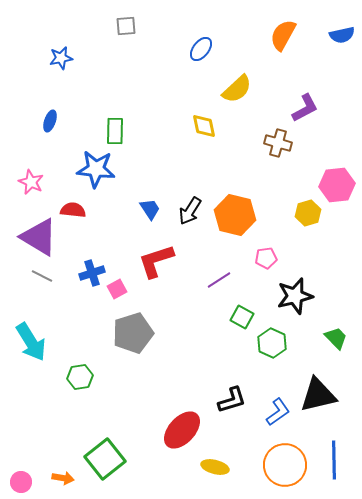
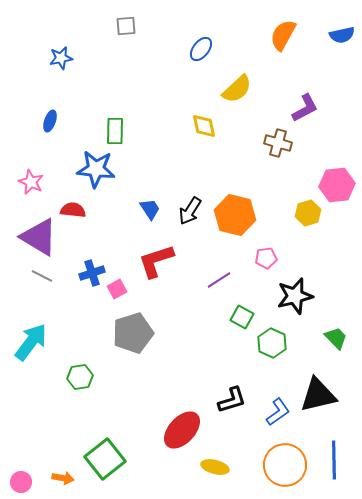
cyan arrow at (31, 342): rotated 111 degrees counterclockwise
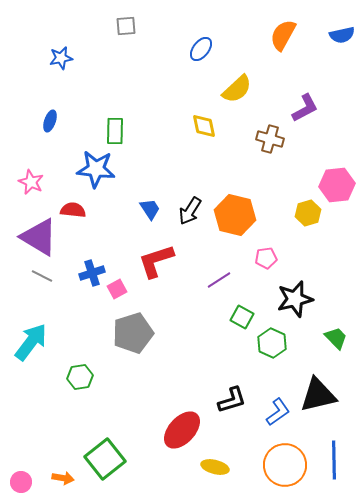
brown cross at (278, 143): moved 8 px left, 4 px up
black star at (295, 296): moved 3 px down
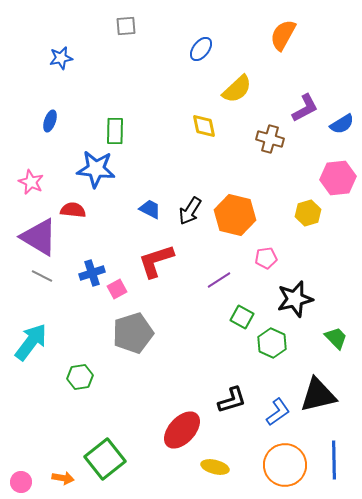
blue semicircle at (342, 35): moved 89 px down; rotated 20 degrees counterclockwise
pink hexagon at (337, 185): moved 1 px right, 7 px up
blue trapezoid at (150, 209): rotated 30 degrees counterclockwise
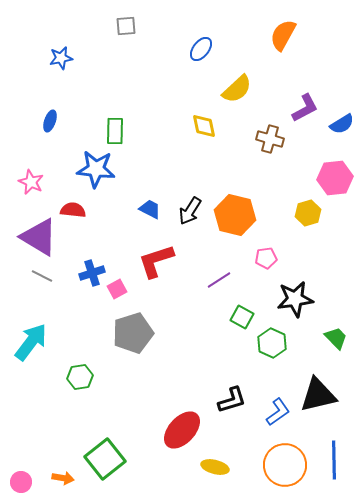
pink hexagon at (338, 178): moved 3 px left
black star at (295, 299): rotated 6 degrees clockwise
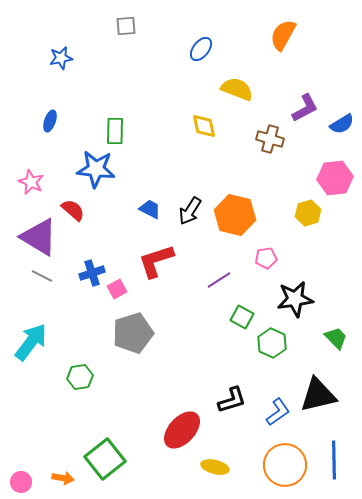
yellow semicircle at (237, 89): rotated 116 degrees counterclockwise
red semicircle at (73, 210): rotated 35 degrees clockwise
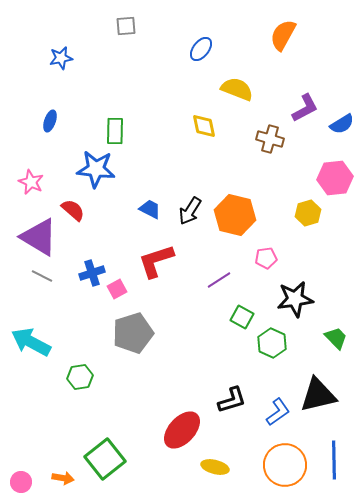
cyan arrow at (31, 342): rotated 99 degrees counterclockwise
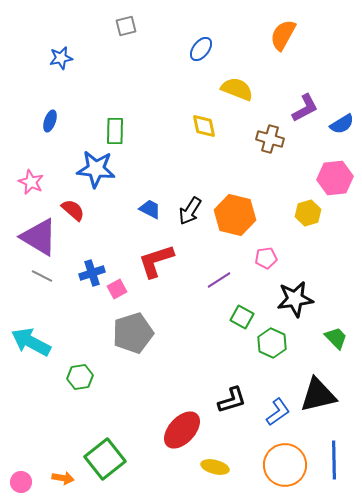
gray square at (126, 26): rotated 10 degrees counterclockwise
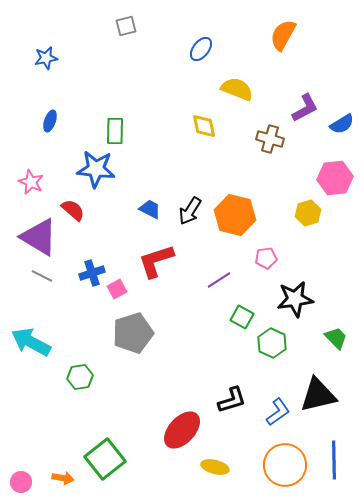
blue star at (61, 58): moved 15 px left
